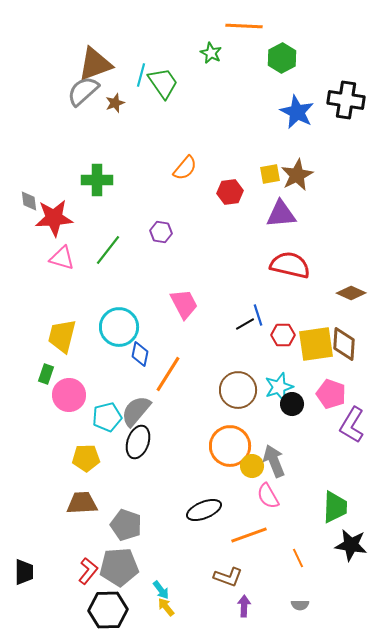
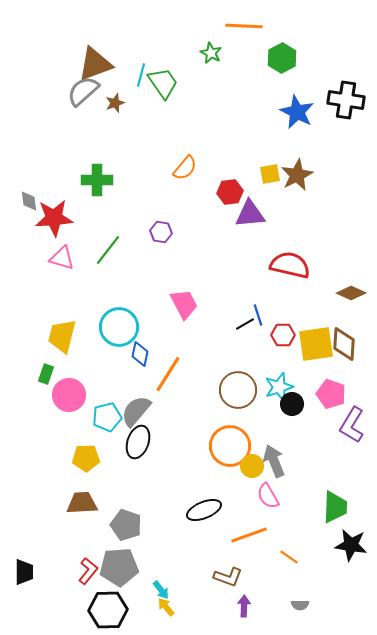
purple triangle at (281, 214): moved 31 px left
orange line at (298, 558): moved 9 px left, 1 px up; rotated 30 degrees counterclockwise
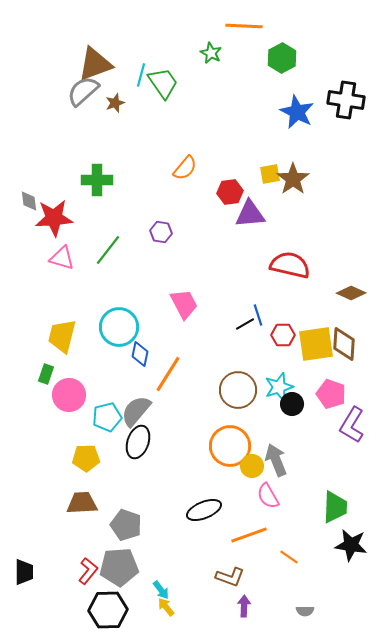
brown star at (297, 175): moved 4 px left, 4 px down; rotated 8 degrees counterclockwise
gray arrow at (274, 461): moved 2 px right, 1 px up
brown L-shape at (228, 577): moved 2 px right
gray semicircle at (300, 605): moved 5 px right, 6 px down
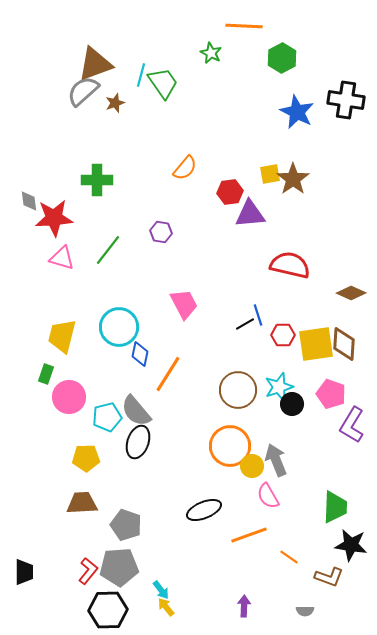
pink circle at (69, 395): moved 2 px down
gray semicircle at (136, 411): rotated 80 degrees counterclockwise
brown L-shape at (230, 577): moved 99 px right
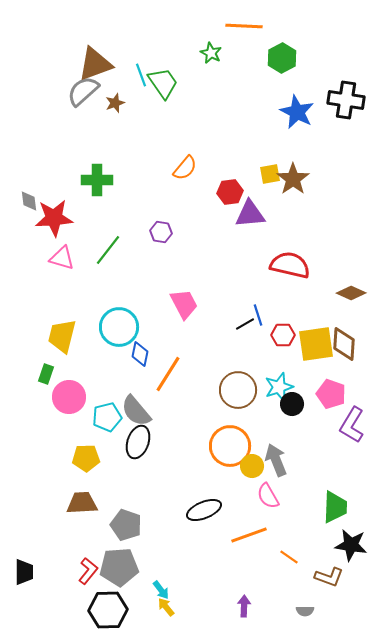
cyan line at (141, 75): rotated 35 degrees counterclockwise
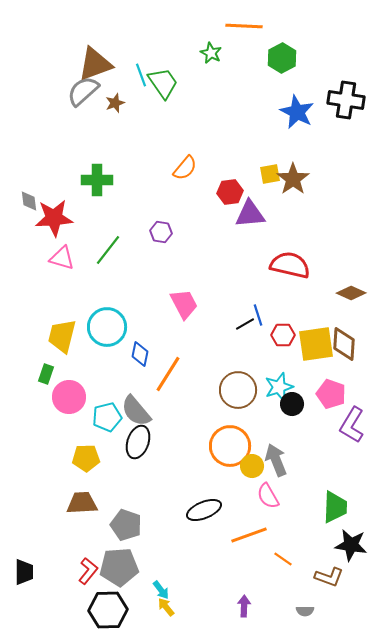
cyan circle at (119, 327): moved 12 px left
orange line at (289, 557): moved 6 px left, 2 px down
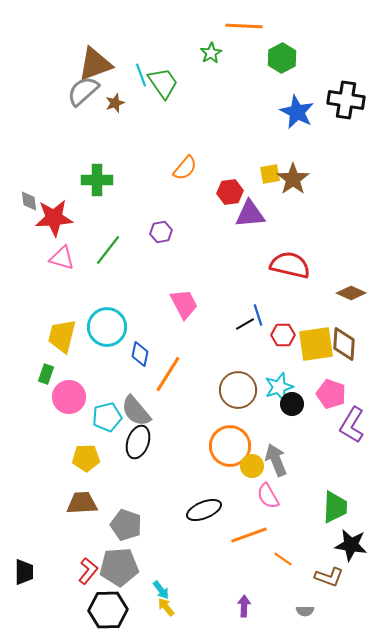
green star at (211, 53): rotated 15 degrees clockwise
purple hexagon at (161, 232): rotated 20 degrees counterclockwise
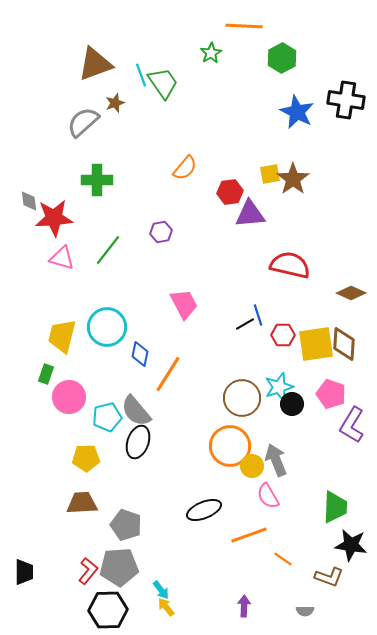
gray semicircle at (83, 91): moved 31 px down
brown circle at (238, 390): moved 4 px right, 8 px down
